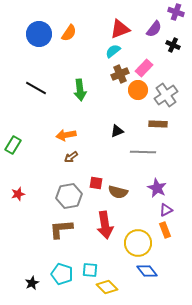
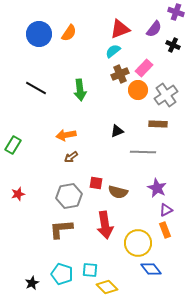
blue diamond: moved 4 px right, 2 px up
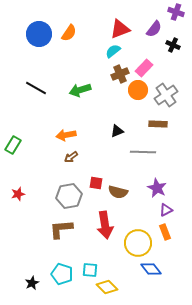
green arrow: rotated 80 degrees clockwise
orange rectangle: moved 2 px down
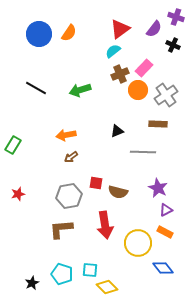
purple cross: moved 5 px down
red triangle: rotated 15 degrees counterclockwise
purple star: moved 1 px right
orange rectangle: rotated 42 degrees counterclockwise
blue diamond: moved 12 px right, 1 px up
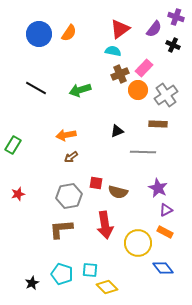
cyan semicircle: rotated 49 degrees clockwise
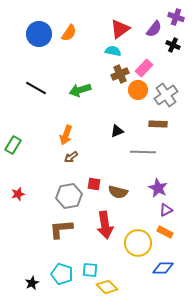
orange arrow: rotated 60 degrees counterclockwise
red square: moved 2 px left, 1 px down
blue diamond: rotated 50 degrees counterclockwise
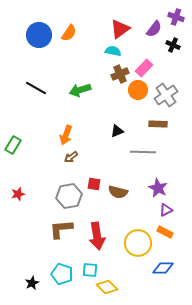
blue circle: moved 1 px down
red arrow: moved 8 px left, 11 px down
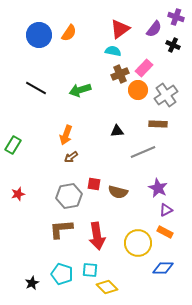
black triangle: rotated 16 degrees clockwise
gray line: rotated 25 degrees counterclockwise
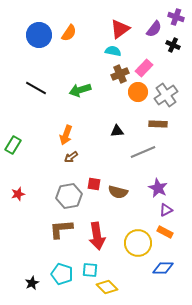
orange circle: moved 2 px down
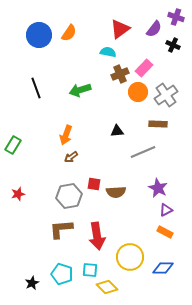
cyan semicircle: moved 5 px left, 1 px down
black line: rotated 40 degrees clockwise
brown semicircle: moved 2 px left; rotated 18 degrees counterclockwise
yellow circle: moved 8 px left, 14 px down
